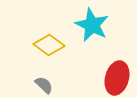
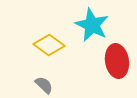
red ellipse: moved 17 px up; rotated 24 degrees counterclockwise
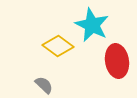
yellow diamond: moved 9 px right, 1 px down
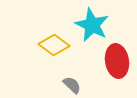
yellow diamond: moved 4 px left, 1 px up
gray semicircle: moved 28 px right
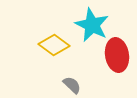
red ellipse: moved 6 px up
